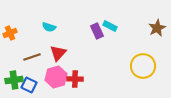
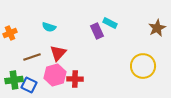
cyan rectangle: moved 3 px up
pink hexagon: moved 1 px left, 2 px up
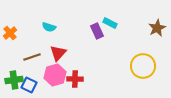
orange cross: rotated 16 degrees counterclockwise
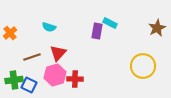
purple rectangle: rotated 35 degrees clockwise
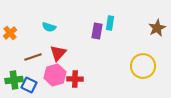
cyan rectangle: rotated 72 degrees clockwise
brown line: moved 1 px right
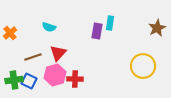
blue square: moved 4 px up
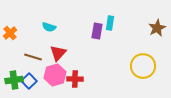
brown line: rotated 36 degrees clockwise
blue square: rotated 21 degrees clockwise
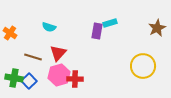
cyan rectangle: rotated 64 degrees clockwise
orange cross: rotated 16 degrees counterclockwise
pink hexagon: moved 4 px right
green cross: moved 2 px up; rotated 18 degrees clockwise
